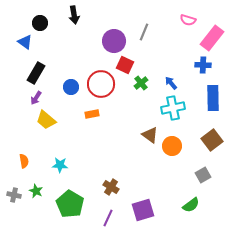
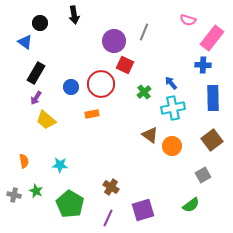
green cross: moved 3 px right, 9 px down
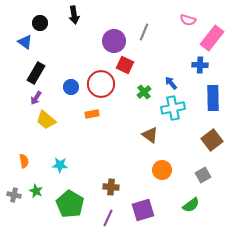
blue cross: moved 3 px left
orange circle: moved 10 px left, 24 px down
brown cross: rotated 28 degrees counterclockwise
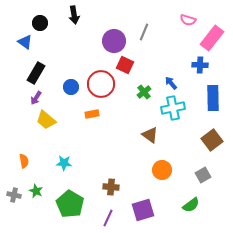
cyan star: moved 4 px right, 2 px up
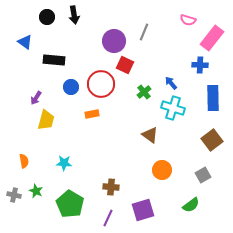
black circle: moved 7 px right, 6 px up
black rectangle: moved 18 px right, 13 px up; rotated 65 degrees clockwise
cyan cross: rotated 30 degrees clockwise
yellow trapezoid: rotated 115 degrees counterclockwise
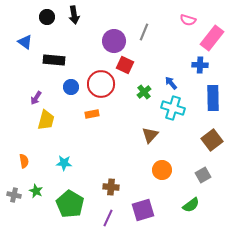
brown triangle: rotated 36 degrees clockwise
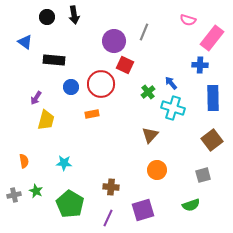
green cross: moved 4 px right
orange circle: moved 5 px left
gray square: rotated 14 degrees clockwise
gray cross: rotated 24 degrees counterclockwise
green semicircle: rotated 18 degrees clockwise
